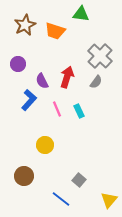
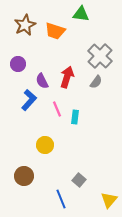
cyan rectangle: moved 4 px left, 6 px down; rotated 32 degrees clockwise
blue line: rotated 30 degrees clockwise
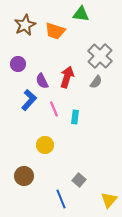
pink line: moved 3 px left
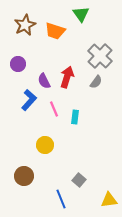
green triangle: rotated 48 degrees clockwise
purple semicircle: moved 2 px right
yellow triangle: rotated 42 degrees clockwise
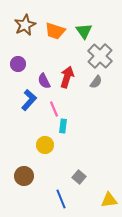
green triangle: moved 3 px right, 17 px down
cyan rectangle: moved 12 px left, 9 px down
gray square: moved 3 px up
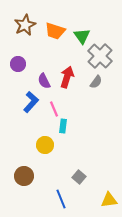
green triangle: moved 2 px left, 5 px down
blue L-shape: moved 2 px right, 2 px down
